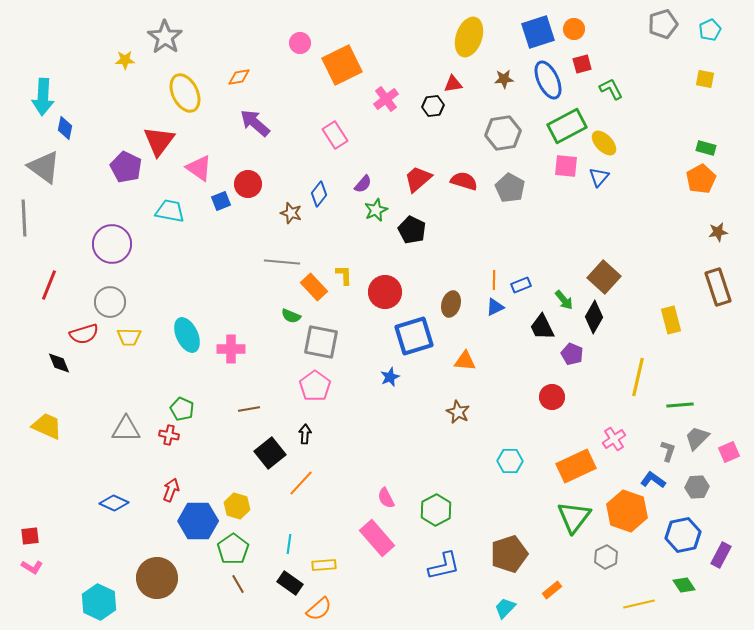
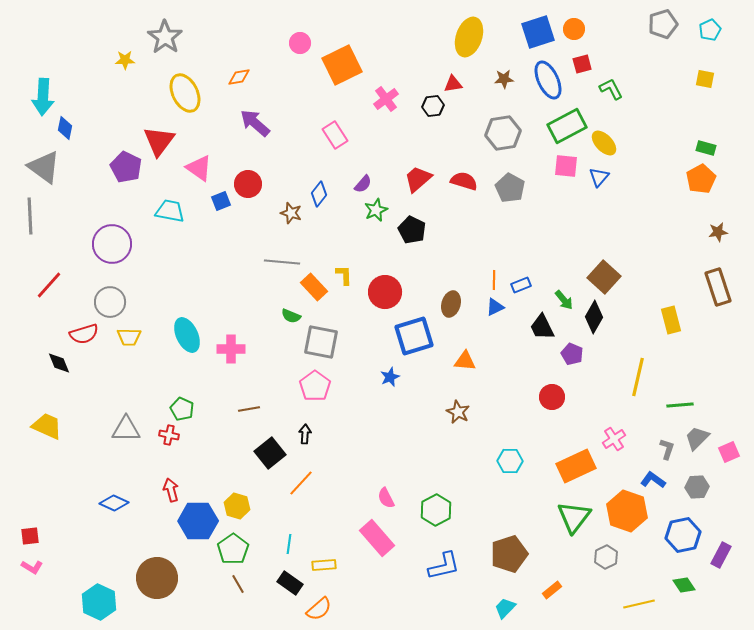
gray line at (24, 218): moved 6 px right, 2 px up
red line at (49, 285): rotated 20 degrees clockwise
gray L-shape at (668, 451): moved 1 px left, 2 px up
red arrow at (171, 490): rotated 35 degrees counterclockwise
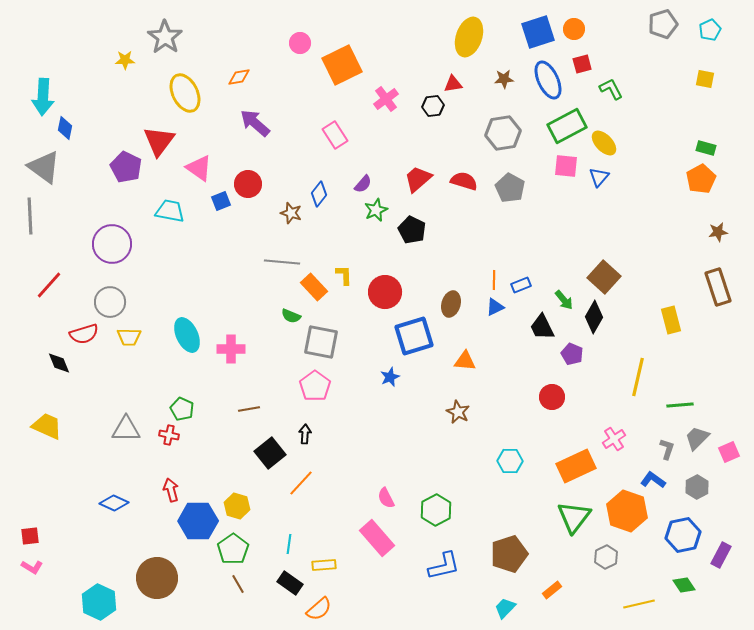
gray hexagon at (697, 487): rotated 25 degrees counterclockwise
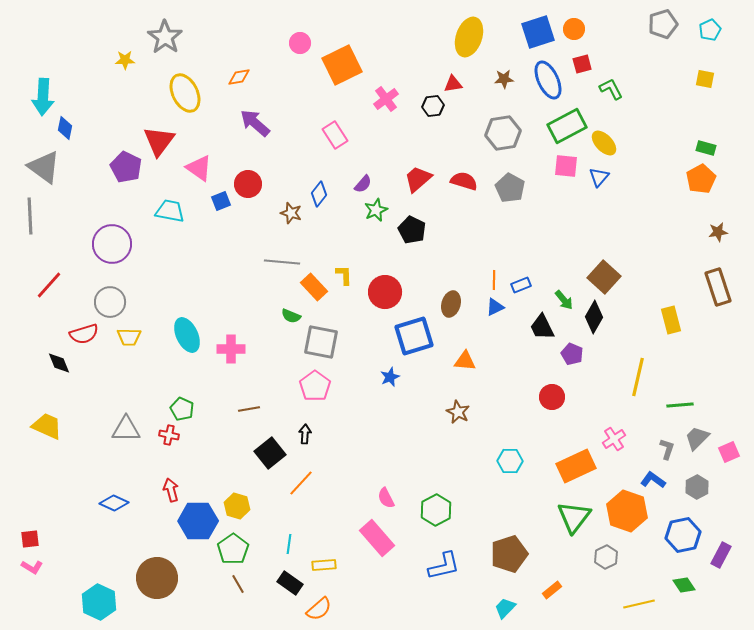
red square at (30, 536): moved 3 px down
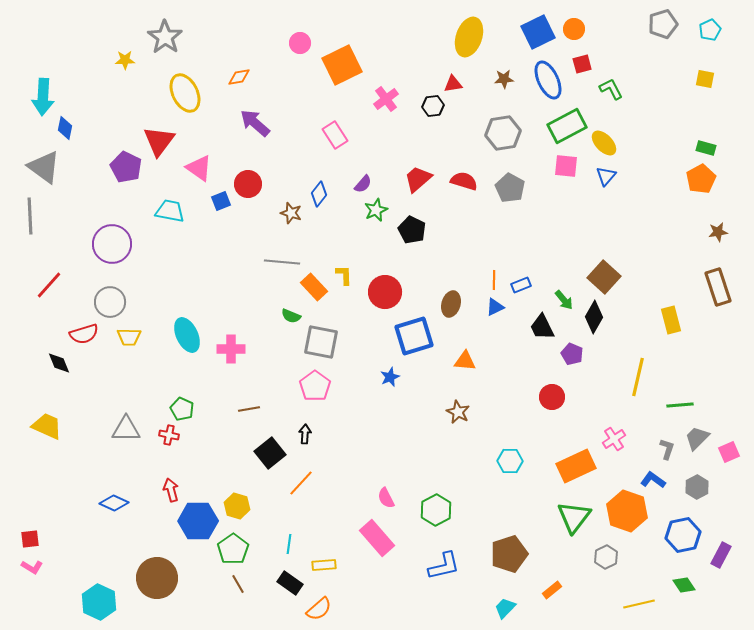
blue square at (538, 32): rotated 8 degrees counterclockwise
blue triangle at (599, 177): moved 7 px right, 1 px up
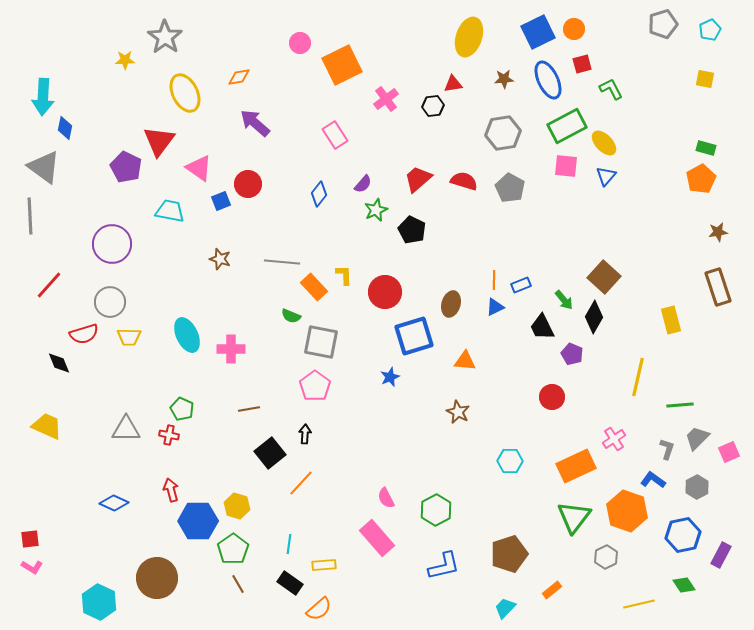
brown star at (291, 213): moved 71 px left, 46 px down
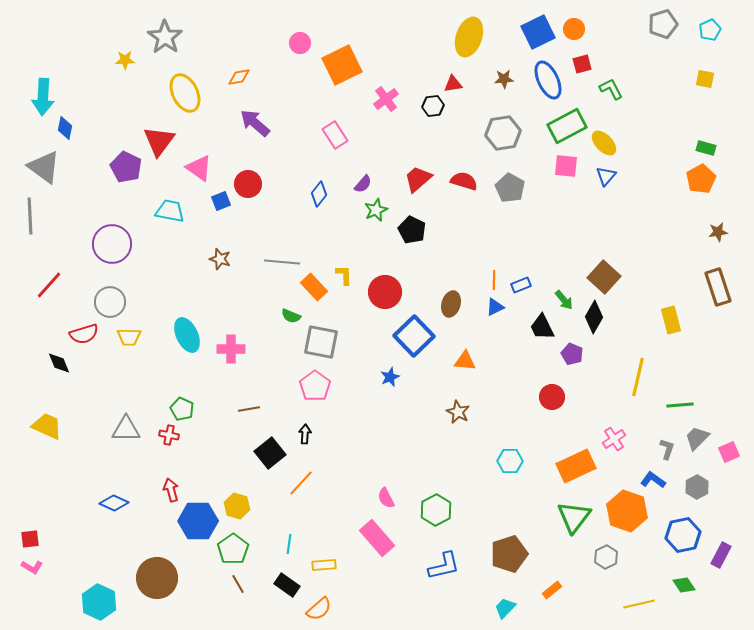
blue square at (414, 336): rotated 27 degrees counterclockwise
black rectangle at (290, 583): moved 3 px left, 2 px down
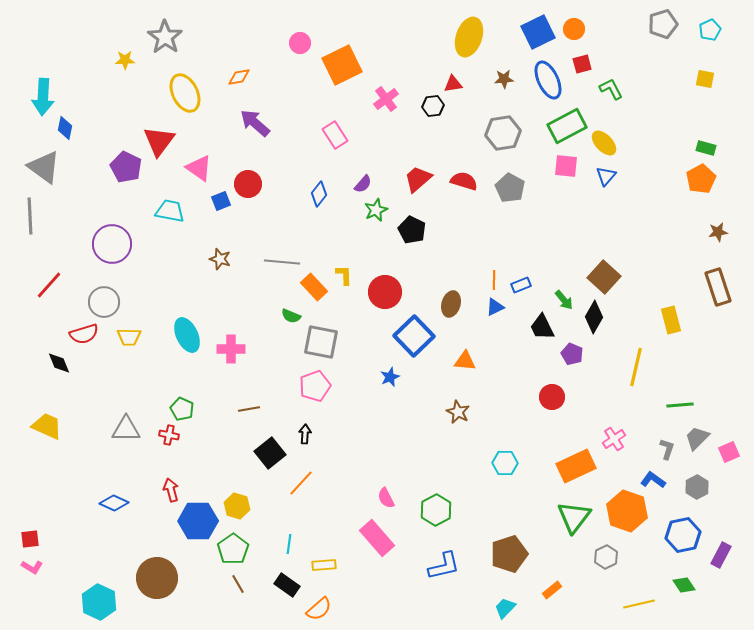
gray circle at (110, 302): moved 6 px left
yellow line at (638, 377): moved 2 px left, 10 px up
pink pentagon at (315, 386): rotated 16 degrees clockwise
cyan hexagon at (510, 461): moved 5 px left, 2 px down
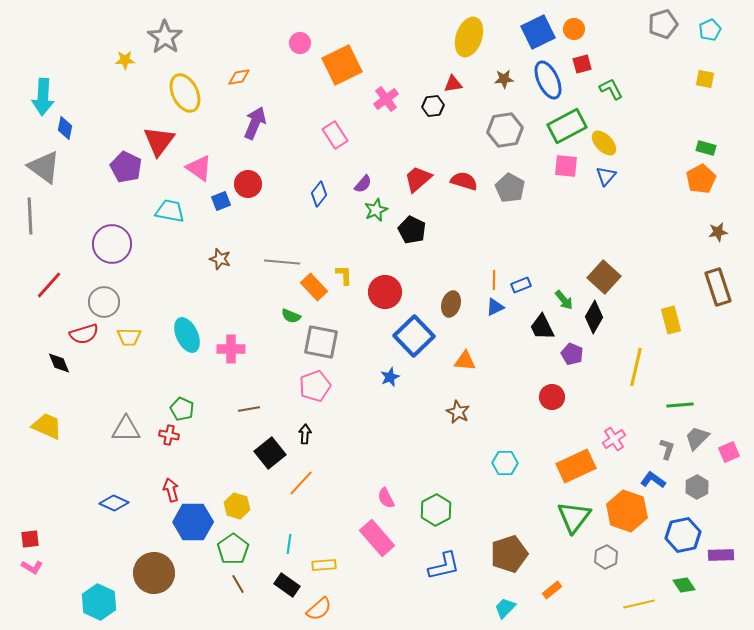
purple arrow at (255, 123): rotated 72 degrees clockwise
gray hexagon at (503, 133): moved 2 px right, 3 px up
blue hexagon at (198, 521): moved 5 px left, 1 px down
purple rectangle at (721, 555): rotated 60 degrees clockwise
brown circle at (157, 578): moved 3 px left, 5 px up
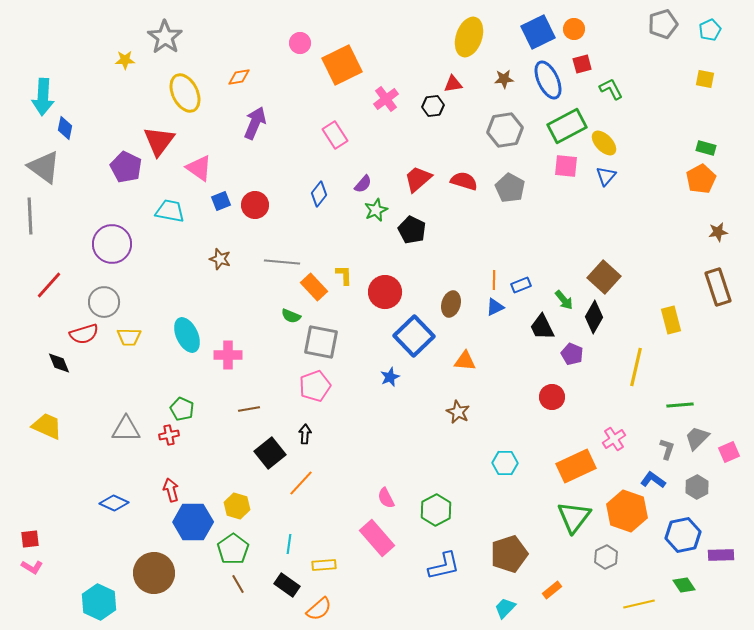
red circle at (248, 184): moved 7 px right, 21 px down
pink cross at (231, 349): moved 3 px left, 6 px down
red cross at (169, 435): rotated 24 degrees counterclockwise
